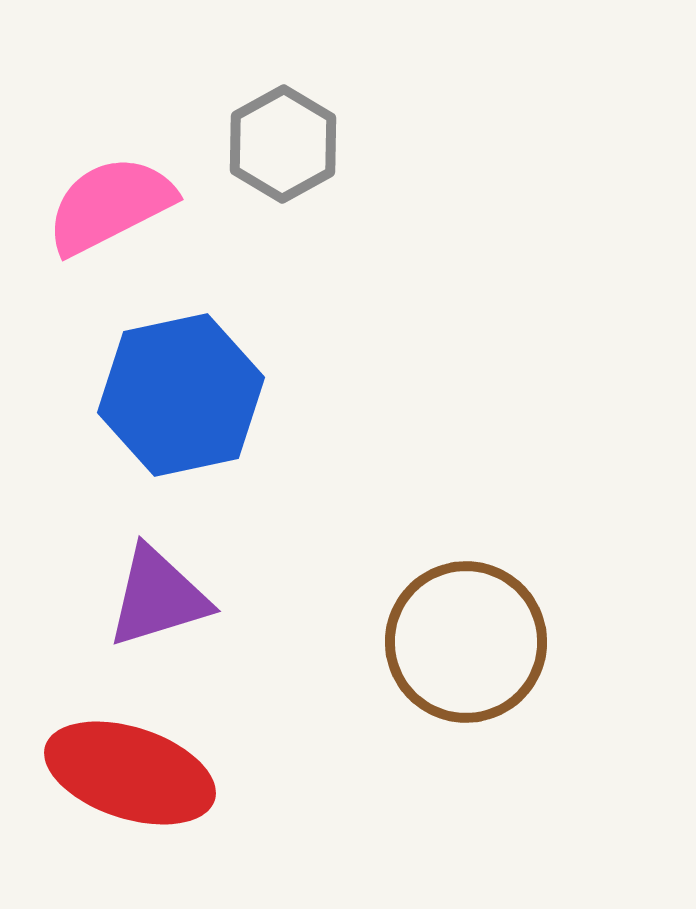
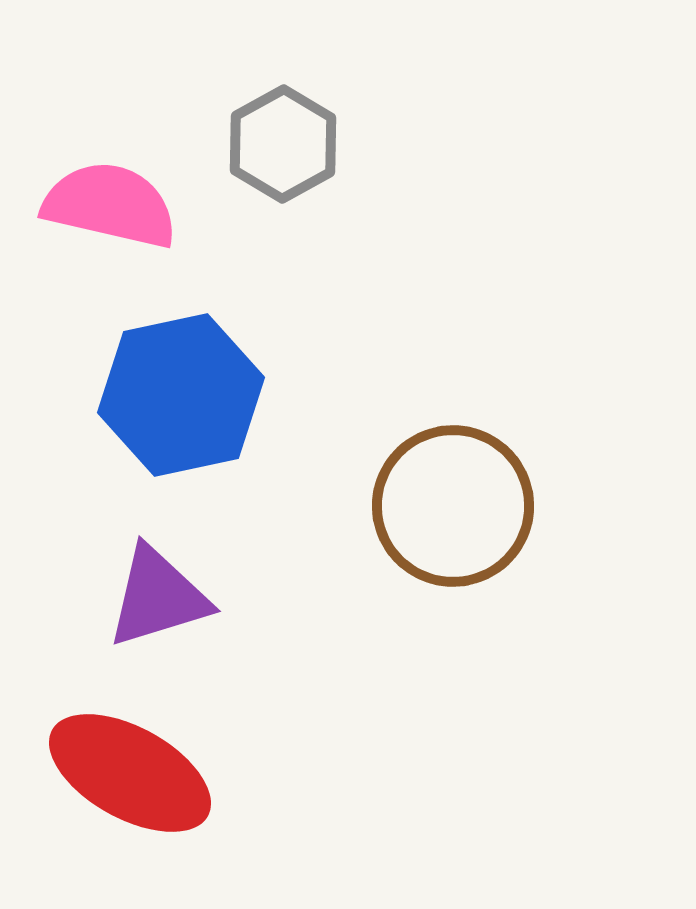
pink semicircle: rotated 40 degrees clockwise
brown circle: moved 13 px left, 136 px up
red ellipse: rotated 11 degrees clockwise
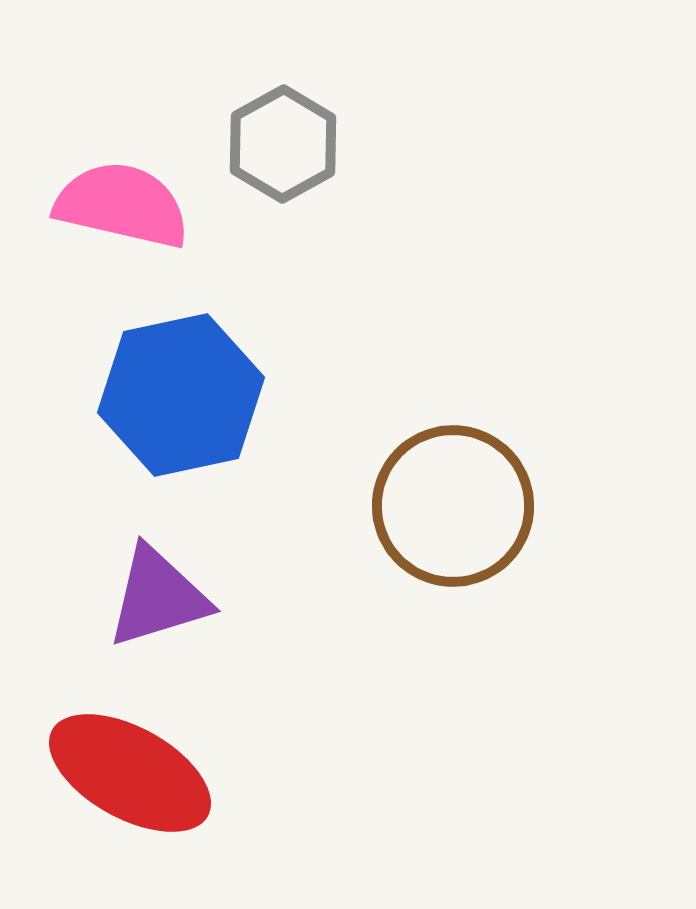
pink semicircle: moved 12 px right
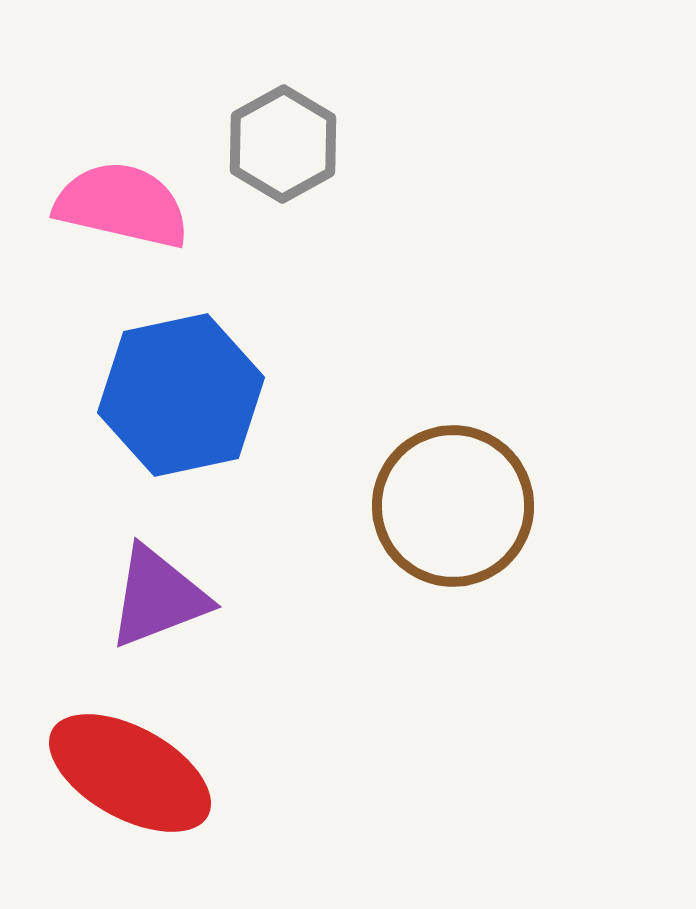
purple triangle: rotated 4 degrees counterclockwise
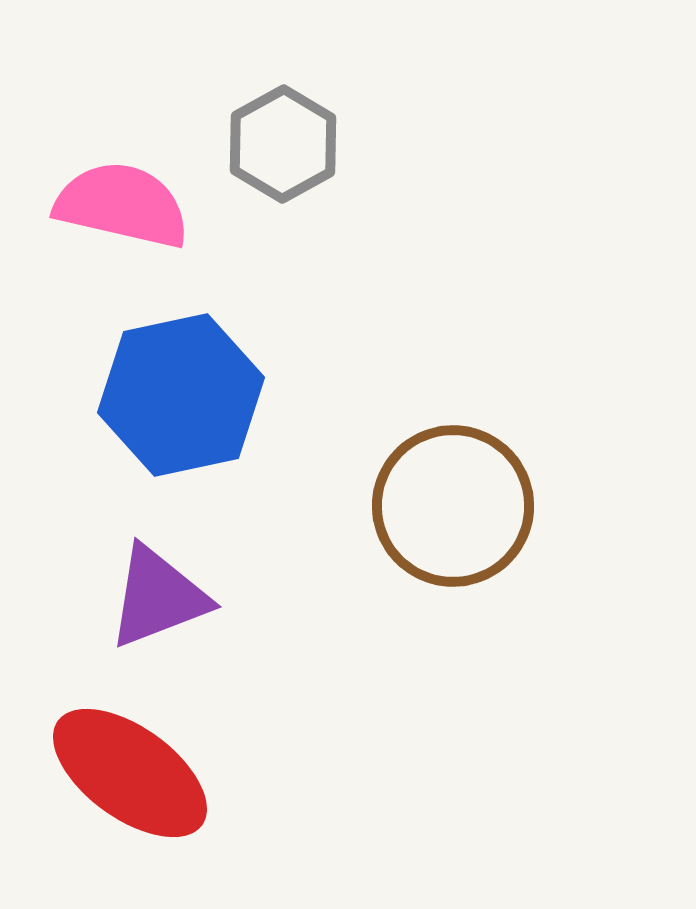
red ellipse: rotated 7 degrees clockwise
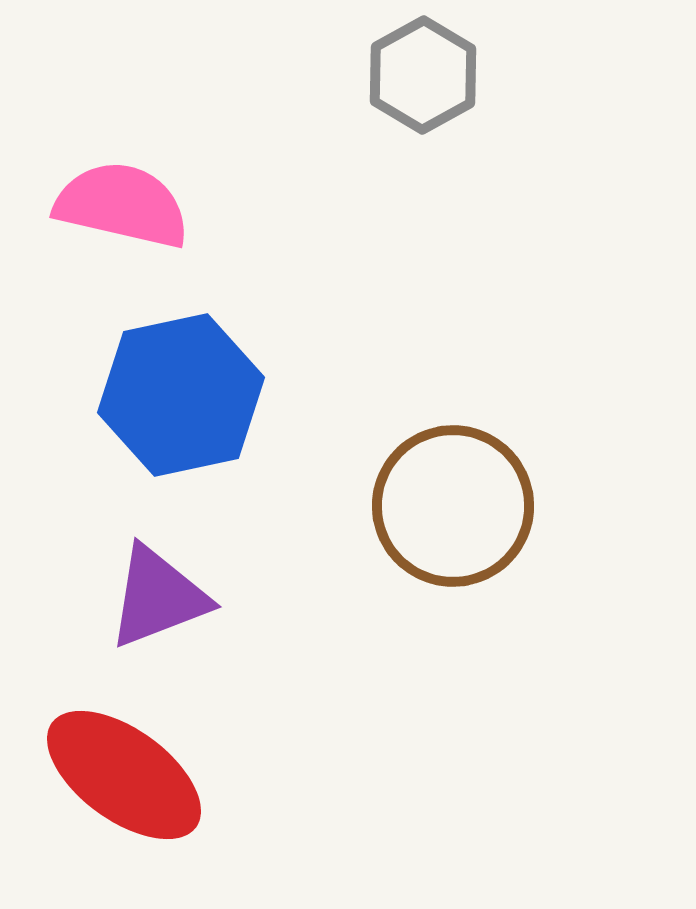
gray hexagon: moved 140 px right, 69 px up
red ellipse: moved 6 px left, 2 px down
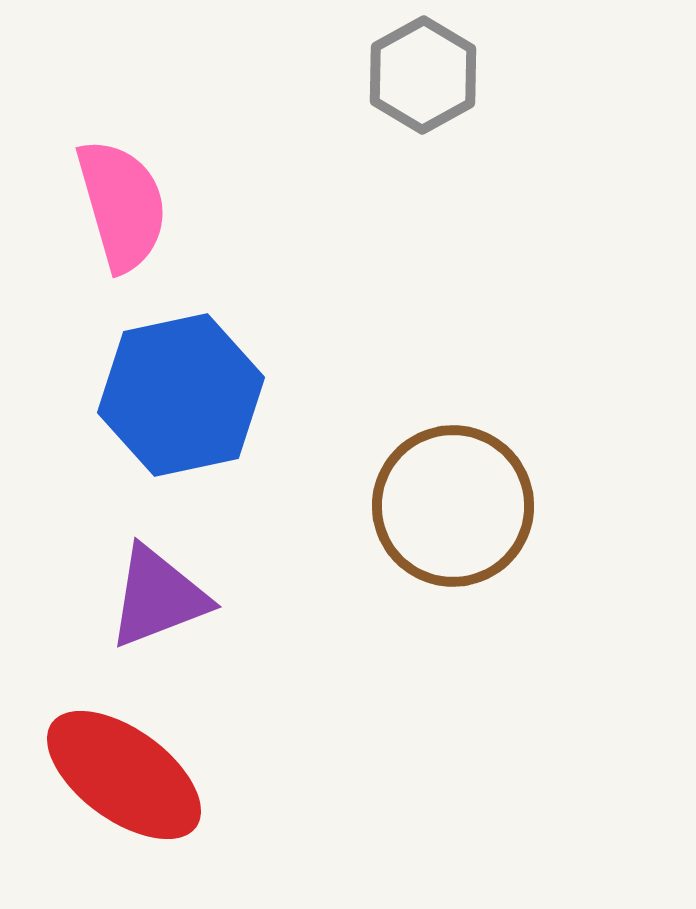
pink semicircle: rotated 61 degrees clockwise
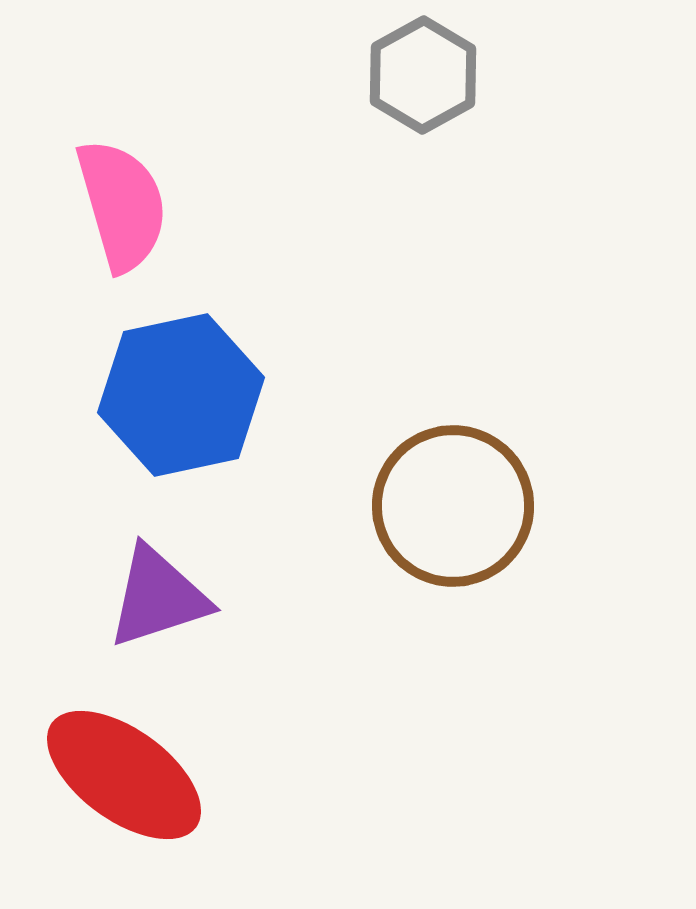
purple triangle: rotated 3 degrees clockwise
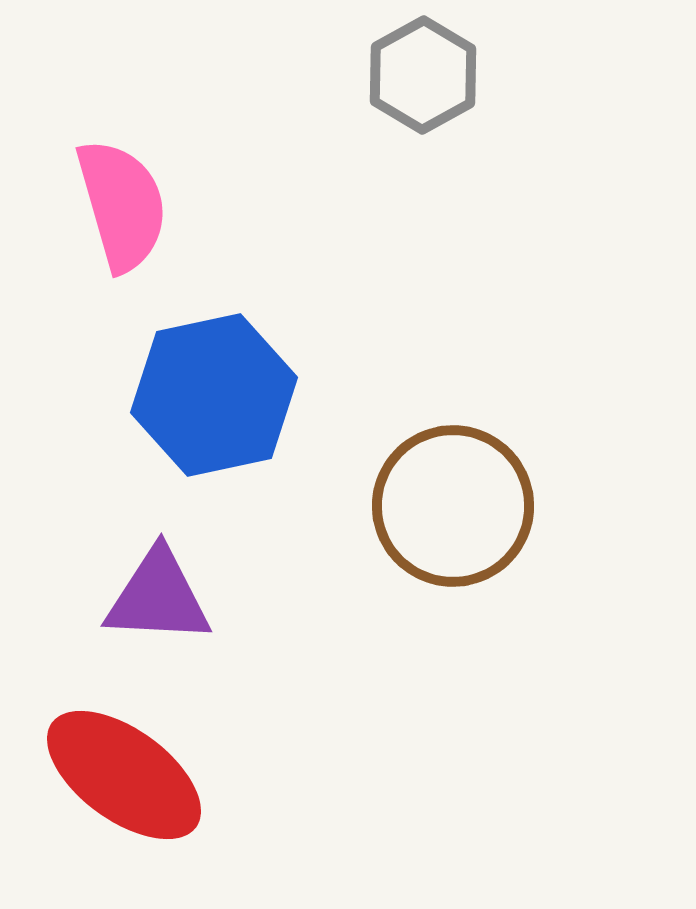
blue hexagon: moved 33 px right
purple triangle: rotated 21 degrees clockwise
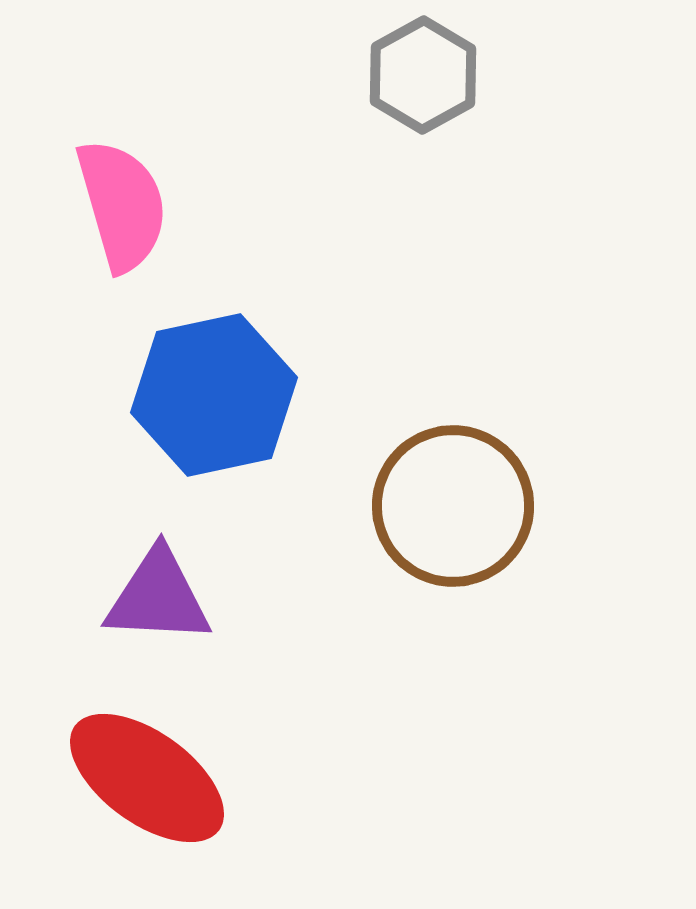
red ellipse: moved 23 px right, 3 px down
